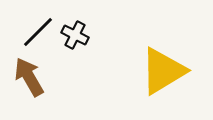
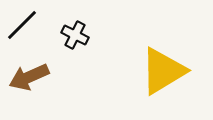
black line: moved 16 px left, 7 px up
brown arrow: rotated 84 degrees counterclockwise
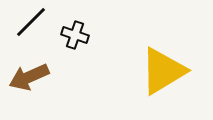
black line: moved 9 px right, 3 px up
black cross: rotated 8 degrees counterclockwise
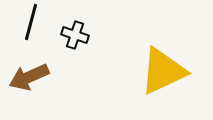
black line: rotated 30 degrees counterclockwise
yellow triangle: rotated 6 degrees clockwise
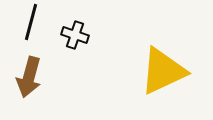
brown arrow: rotated 51 degrees counterclockwise
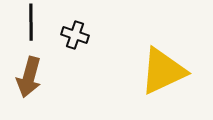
black line: rotated 15 degrees counterclockwise
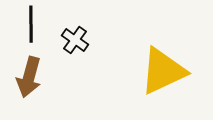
black line: moved 2 px down
black cross: moved 5 px down; rotated 16 degrees clockwise
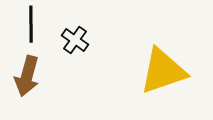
yellow triangle: rotated 6 degrees clockwise
brown arrow: moved 2 px left, 1 px up
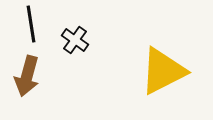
black line: rotated 9 degrees counterclockwise
yellow triangle: rotated 8 degrees counterclockwise
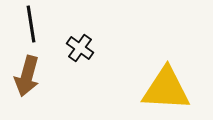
black cross: moved 5 px right, 8 px down
yellow triangle: moved 3 px right, 18 px down; rotated 30 degrees clockwise
